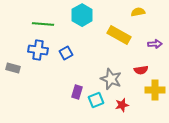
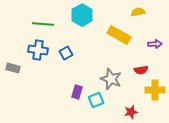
red star: moved 9 px right, 7 px down
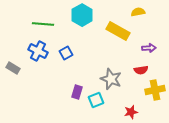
yellow rectangle: moved 1 px left, 4 px up
purple arrow: moved 6 px left, 4 px down
blue cross: moved 1 px down; rotated 18 degrees clockwise
gray rectangle: rotated 16 degrees clockwise
yellow cross: rotated 12 degrees counterclockwise
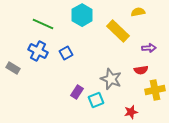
green line: rotated 20 degrees clockwise
yellow rectangle: rotated 15 degrees clockwise
purple rectangle: rotated 16 degrees clockwise
